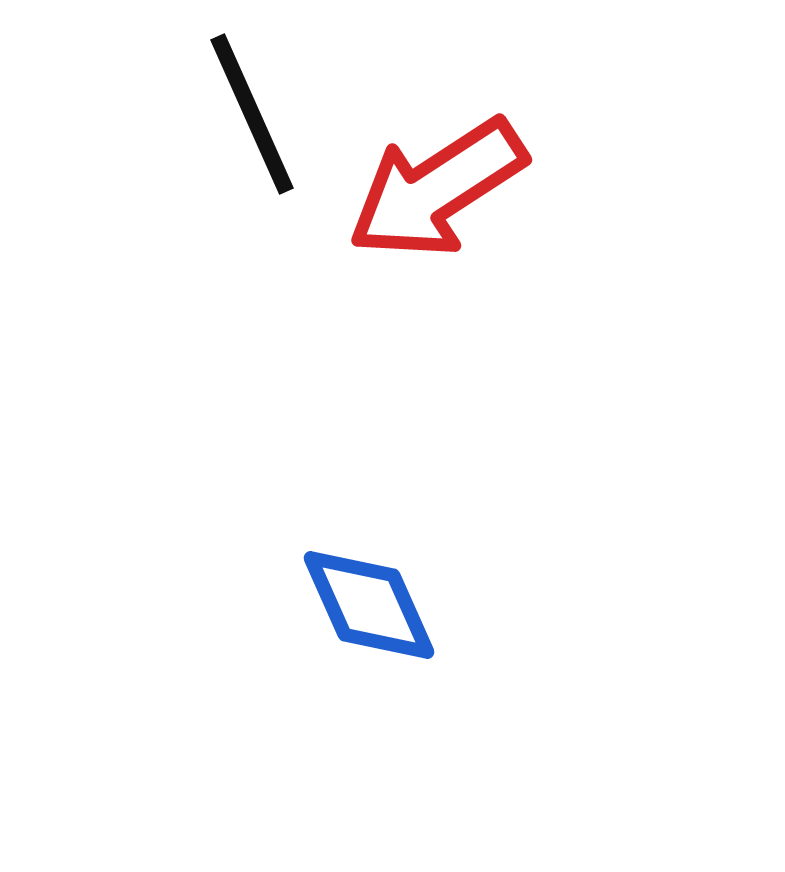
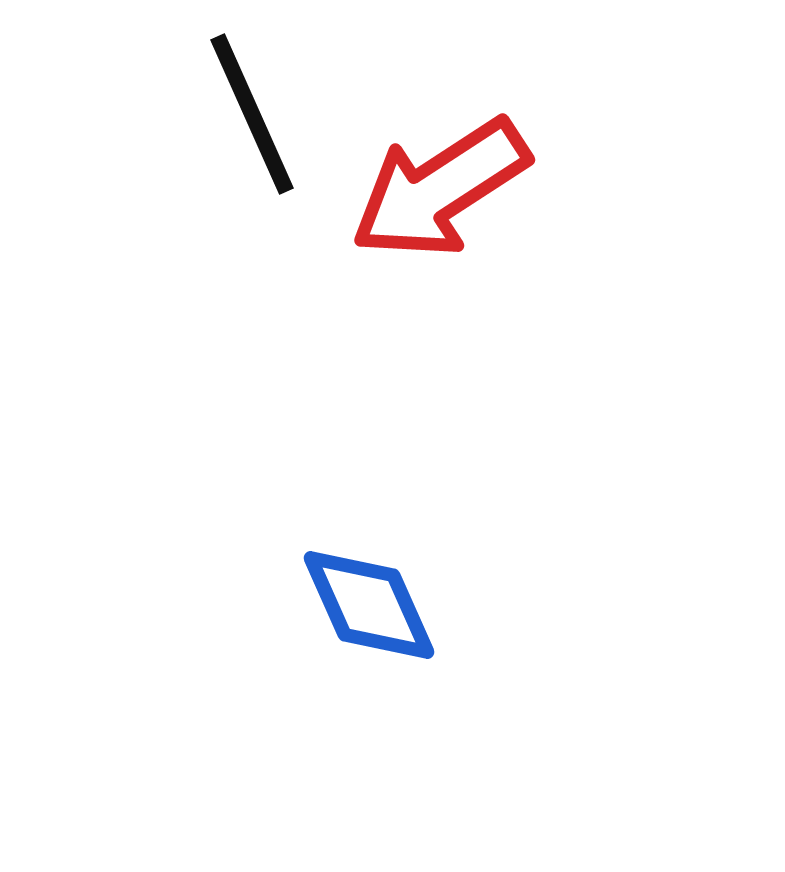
red arrow: moved 3 px right
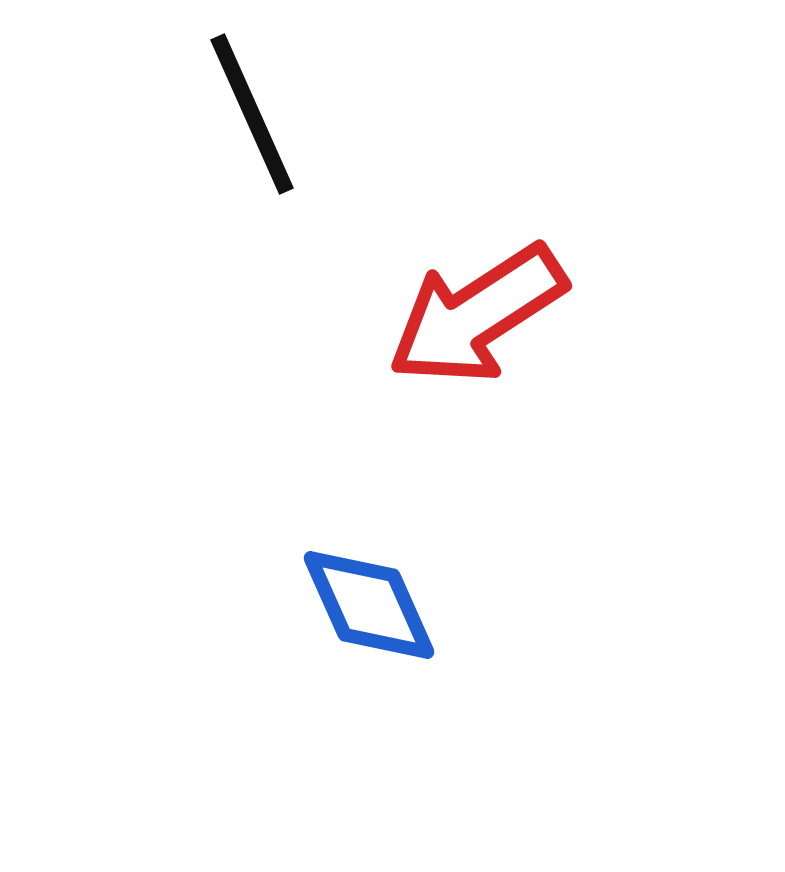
red arrow: moved 37 px right, 126 px down
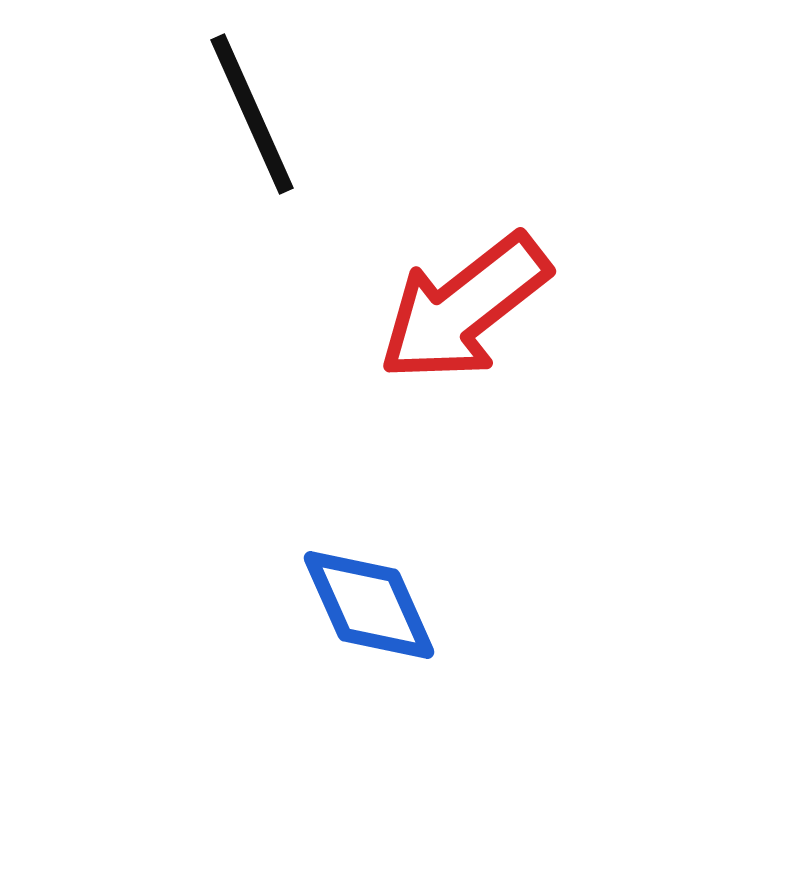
red arrow: moved 13 px left, 7 px up; rotated 5 degrees counterclockwise
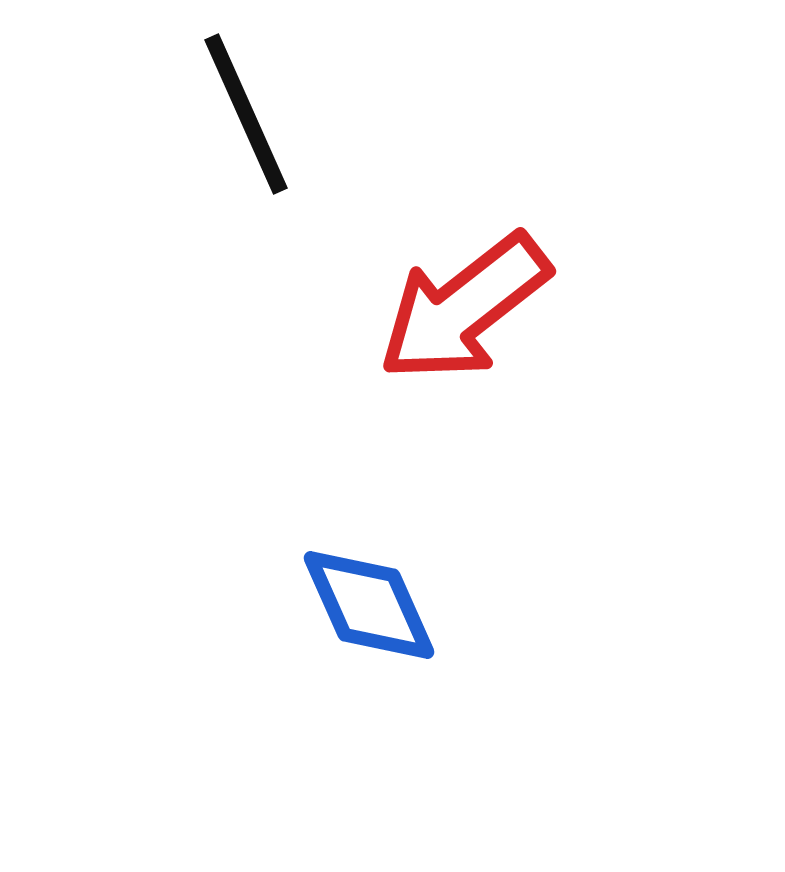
black line: moved 6 px left
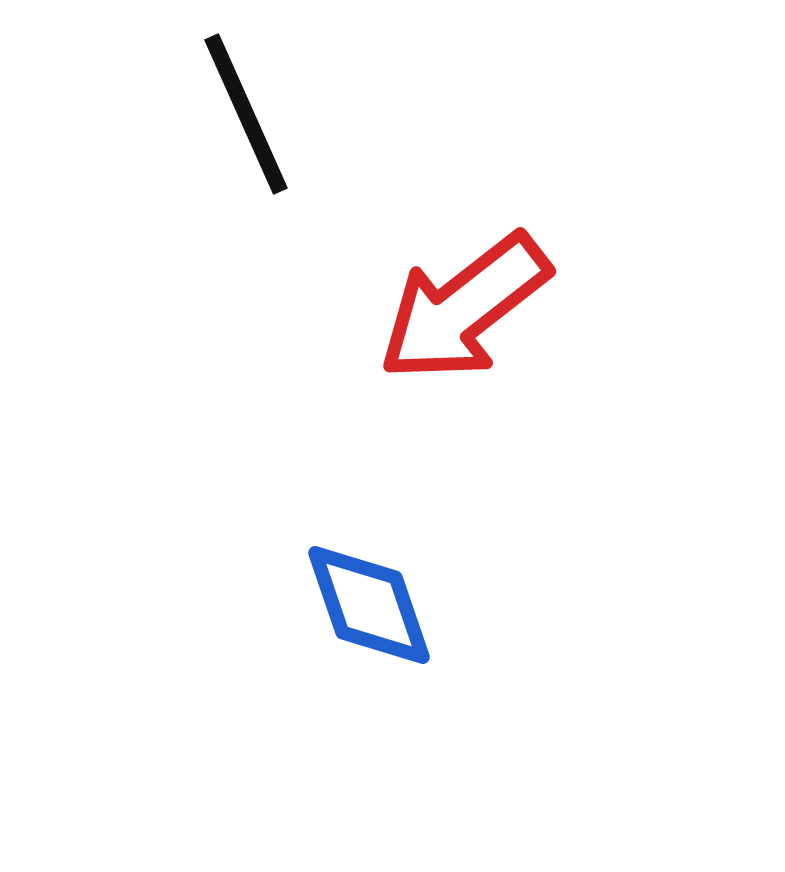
blue diamond: rotated 5 degrees clockwise
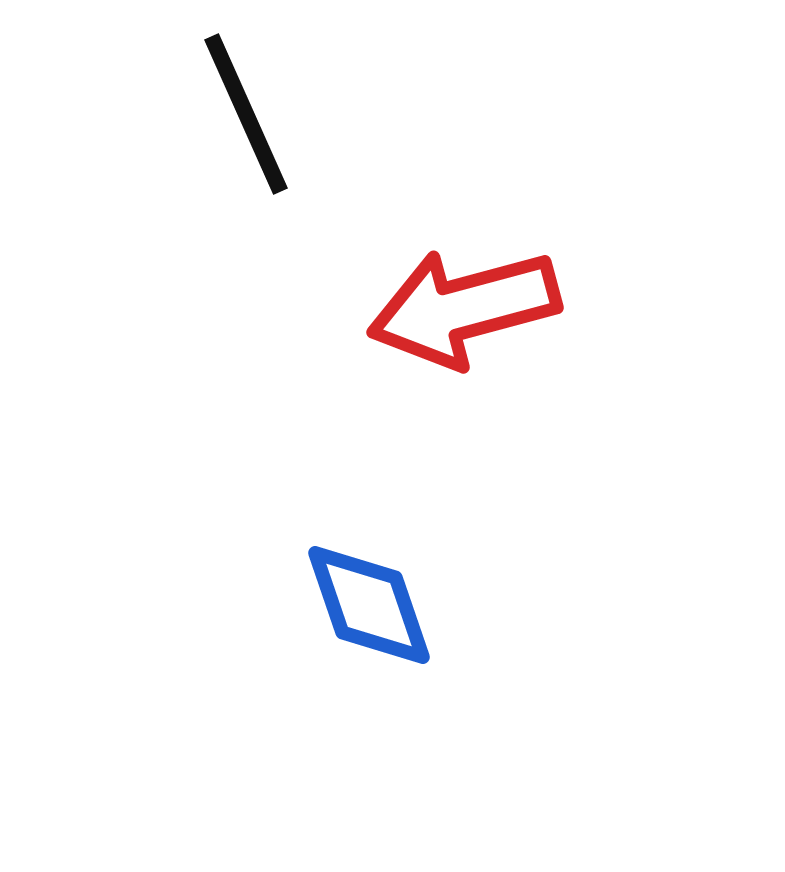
red arrow: rotated 23 degrees clockwise
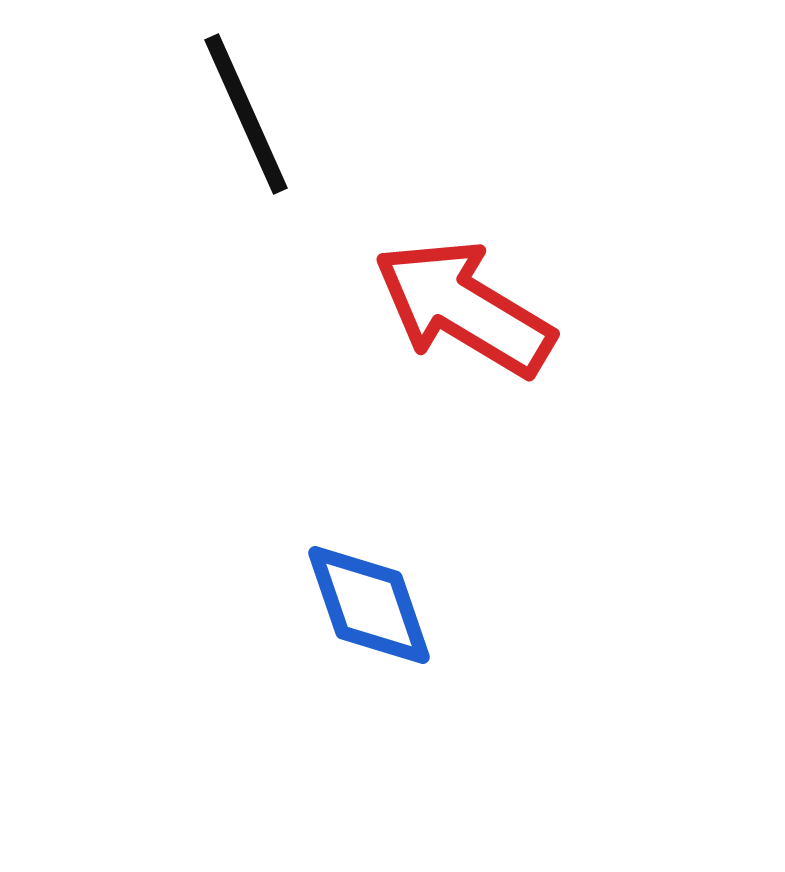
red arrow: rotated 46 degrees clockwise
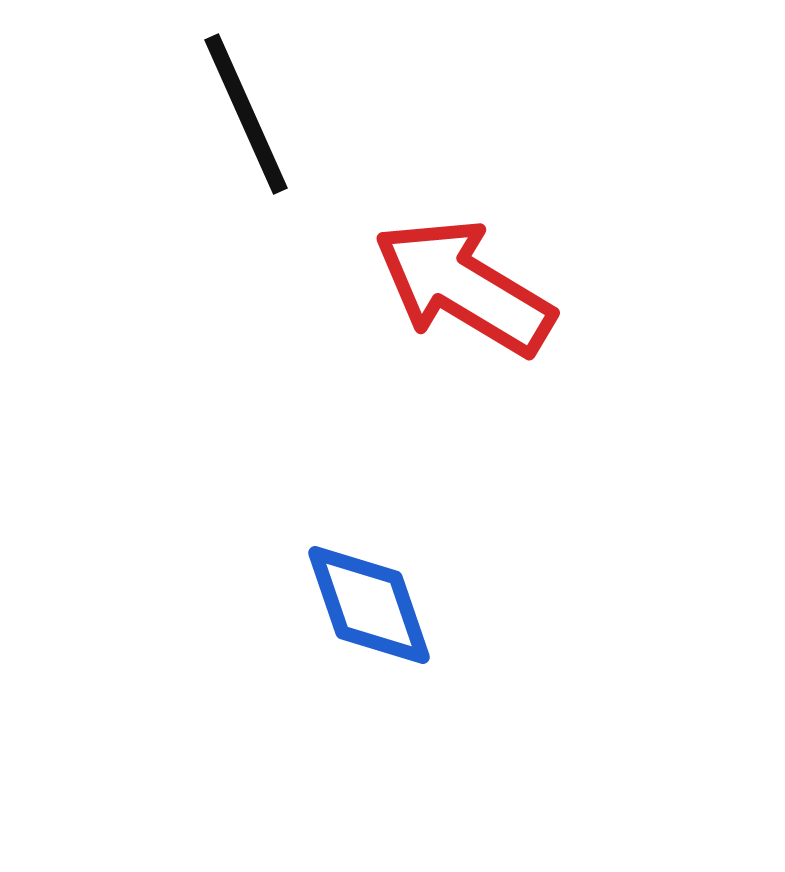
red arrow: moved 21 px up
